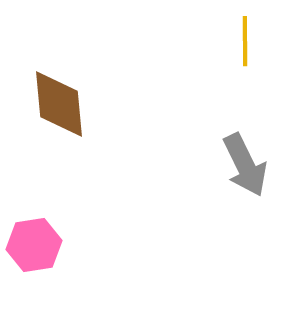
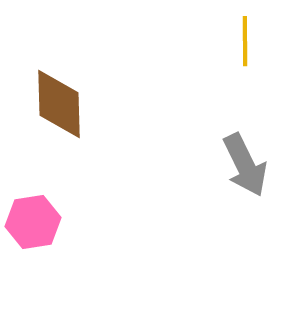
brown diamond: rotated 4 degrees clockwise
pink hexagon: moved 1 px left, 23 px up
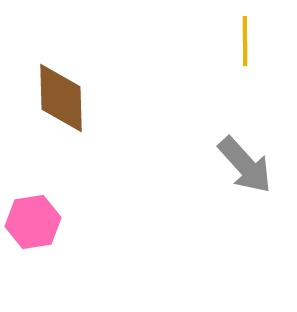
brown diamond: moved 2 px right, 6 px up
gray arrow: rotated 16 degrees counterclockwise
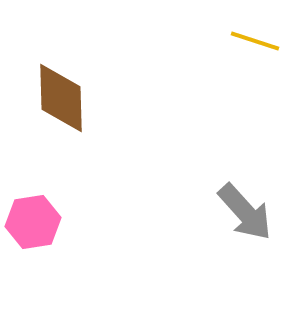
yellow line: moved 10 px right; rotated 72 degrees counterclockwise
gray arrow: moved 47 px down
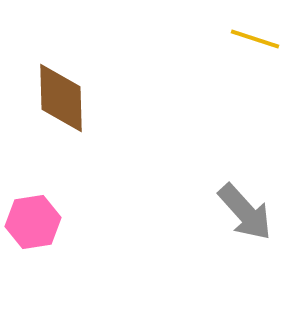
yellow line: moved 2 px up
